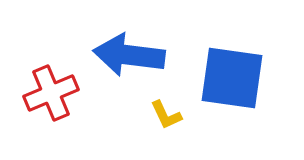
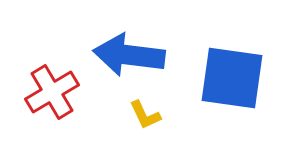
red cross: moved 1 px right, 1 px up; rotated 8 degrees counterclockwise
yellow L-shape: moved 21 px left
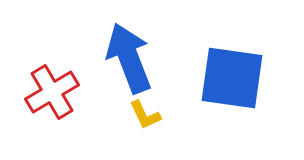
blue arrow: moved 3 px down; rotated 62 degrees clockwise
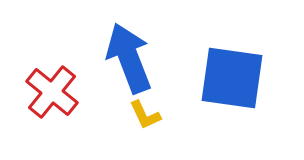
red cross: rotated 20 degrees counterclockwise
